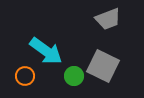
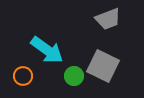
cyan arrow: moved 1 px right, 1 px up
orange circle: moved 2 px left
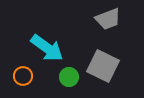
cyan arrow: moved 2 px up
green circle: moved 5 px left, 1 px down
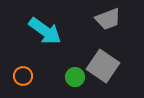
cyan arrow: moved 2 px left, 17 px up
gray square: rotated 8 degrees clockwise
green circle: moved 6 px right
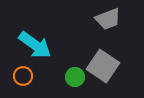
cyan arrow: moved 10 px left, 14 px down
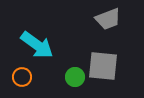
cyan arrow: moved 2 px right
gray square: rotated 28 degrees counterclockwise
orange circle: moved 1 px left, 1 px down
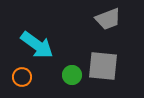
green circle: moved 3 px left, 2 px up
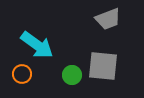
orange circle: moved 3 px up
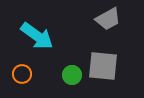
gray trapezoid: rotated 8 degrees counterclockwise
cyan arrow: moved 9 px up
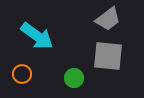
gray trapezoid: rotated 8 degrees counterclockwise
gray square: moved 5 px right, 10 px up
green circle: moved 2 px right, 3 px down
